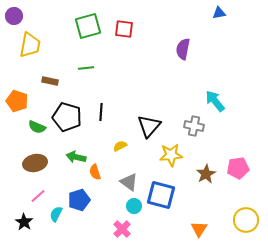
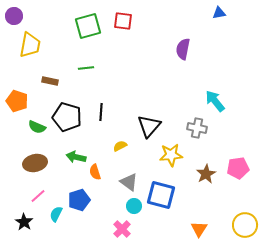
red square: moved 1 px left, 8 px up
gray cross: moved 3 px right, 2 px down
yellow circle: moved 1 px left, 5 px down
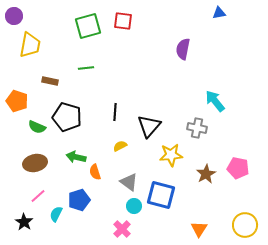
black line: moved 14 px right
pink pentagon: rotated 20 degrees clockwise
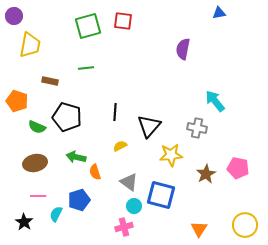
pink line: rotated 42 degrees clockwise
pink cross: moved 2 px right, 2 px up; rotated 30 degrees clockwise
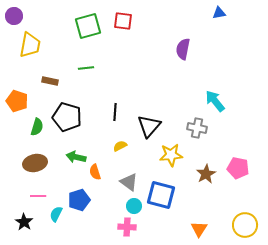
green semicircle: rotated 96 degrees counterclockwise
pink cross: moved 3 px right; rotated 18 degrees clockwise
